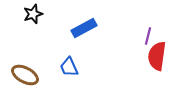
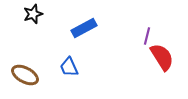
purple line: moved 1 px left
red semicircle: moved 5 px right, 1 px down; rotated 140 degrees clockwise
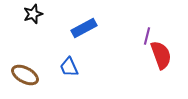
red semicircle: moved 1 px left, 2 px up; rotated 12 degrees clockwise
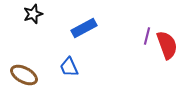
red semicircle: moved 6 px right, 10 px up
brown ellipse: moved 1 px left
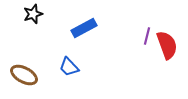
blue trapezoid: rotated 20 degrees counterclockwise
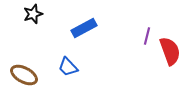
red semicircle: moved 3 px right, 6 px down
blue trapezoid: moved 1 px left
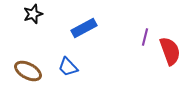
purple line: moved 2 px left, 1 px down
brown ellipse: moved 4 px right, 4 px up
